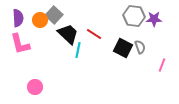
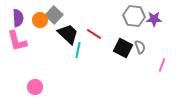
pink L-shape: moved 3 px left, 3 px up
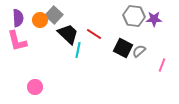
gray semicircle: moved 1 px left, 4 px down; rotated 112 degrees counterclockwise
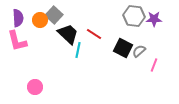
pink line: moved 8 px left
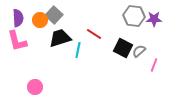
black trapezoid: moved 8 px left, 4 px down; rotated 60 degrees counterclockwise
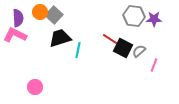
orange circle: moved 8 px up
red line: moved 16 px right, 5 px down
pink L-shape: moved 2 px left, 6 px up; rotated 130 degrees clockwise
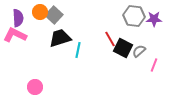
red line: rotated 28 degrees clockwise
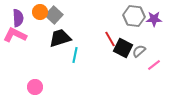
cyan line: moved 3 px left, 5 px down
pink line: rotated 32 degrees clockwise
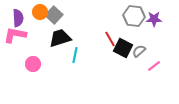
pink L-shape: rotated 15 degrees counterclockwise
pink line: moved 1 px down
pink circle: moved 2 px left, 23 px up
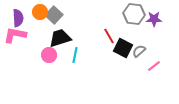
gray hexagon: moved 2 px up
red line: moved 1 px left, 3 px up
pink circle: moved 16 px right, 9 px up
